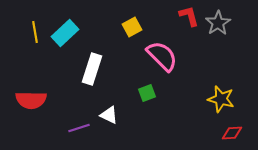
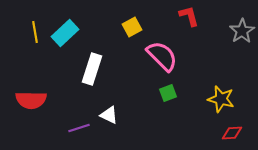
gray star: moved 24 px right, 8 px down
green square: moved 21 px right
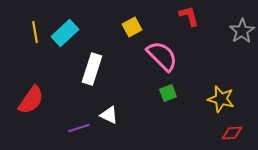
red semicircle: rotated 56 degrees counterclockwise
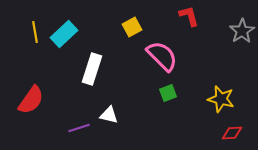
cyan rectangle: moved 1 px left, 1 px down
white triangle: rotated 12 degrees counterclockwise
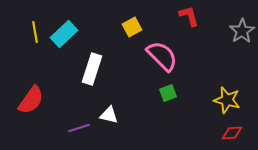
yellow star: moved 6 px right, 1 px down
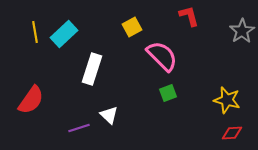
white triangle: rotated 30 degrees clockwise
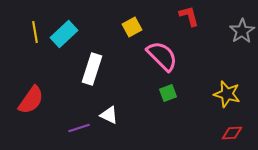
yellow star: moved 6 px up
white triangle: rotated 18 degrees counterclockwise
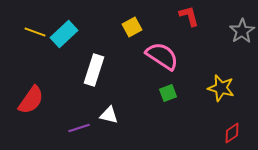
yellow line: rotated 60 degrees counterclockwise
pink semicircle: rotated 12 degrees counterclockwise
white rectangle: moved 2 px right, 1 px down
yellow star: moved 6 px left, 6 px up
white triangle: rotated 12 degrees counterclockwise
red diamond: rotated 30 degrees counterclockwise
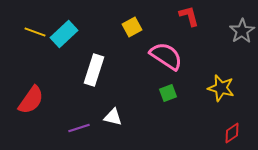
pink semicircle: moved 4 px right
white triangle: moved 4 px right, 2 px down
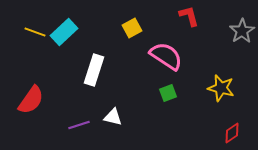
yellow square: moved 1 px down
cyan rectangle: moved 2 px up
purple line: moved 3 px up
